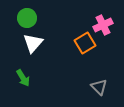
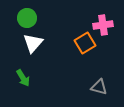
pink cross: rotated 18 degrees clockwise
gray triangle: rotated 30 degrees counterclockwise
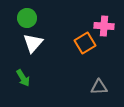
pink cross: moved 1 px right, 1 px down; rotated 12 degrees clockwise
gray triangle: rotated 18 degrees counterclockwise
